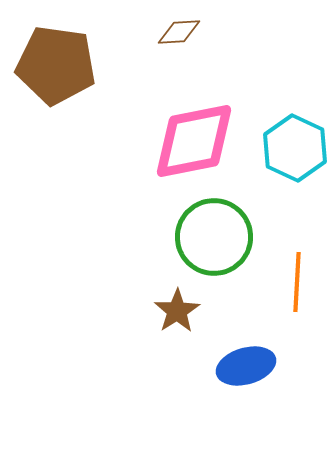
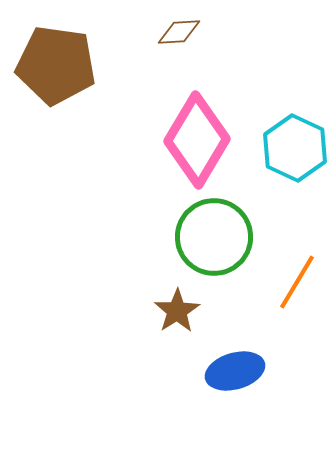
pink diamond: moved 3 px right, 1 px up; rotated 48 degrees counterclockwise
orange line: rotated 28 degrees clockwise
blue ellipse: moved 11 px left, 5 px down
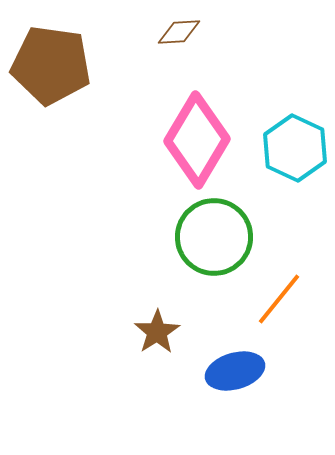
brown pentagon: moved 5 px left
orange line: moved 18 px left, 17 px down; rotated 8 degrees clockwise
brown star: moved 20 px left, 21 px down
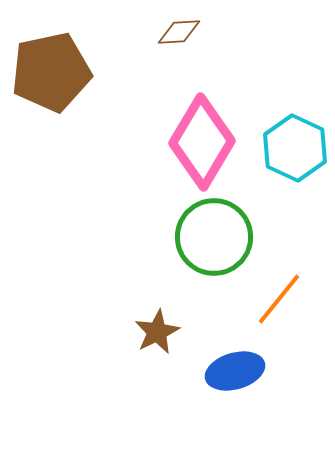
brown pentagon: moved 7 px down; rotated 20 degrees counterclockwise
pink diamond: moved 5 px right, 2 px down
brown star: rotated 6 degrees clockwise
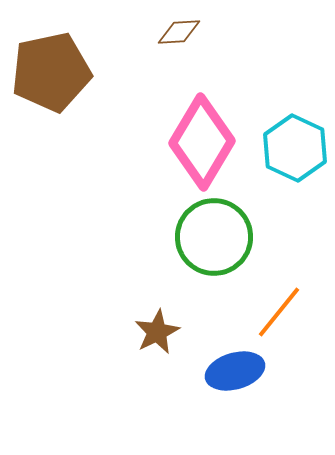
orange line: moved 13 px down
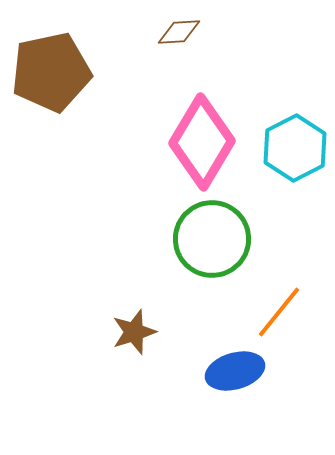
cyan hexagon: rotated 8 degrees clockwise
green circle: moved 2 px left, 2 px down
brown star: moved 23 px left; rotated 9 degrees clockwise
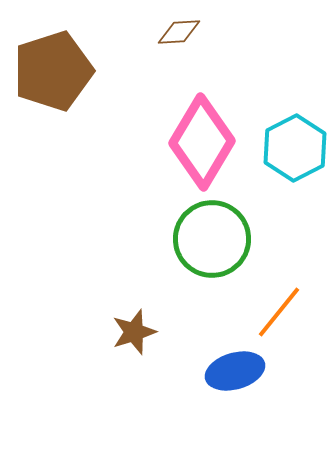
brown pentagon: moved 2 px right, 1 px up; rotated 6 degrees counterclockwise
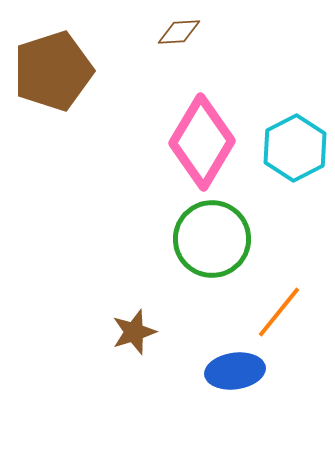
blue ellipse: rotated 8 degrees clockwise
